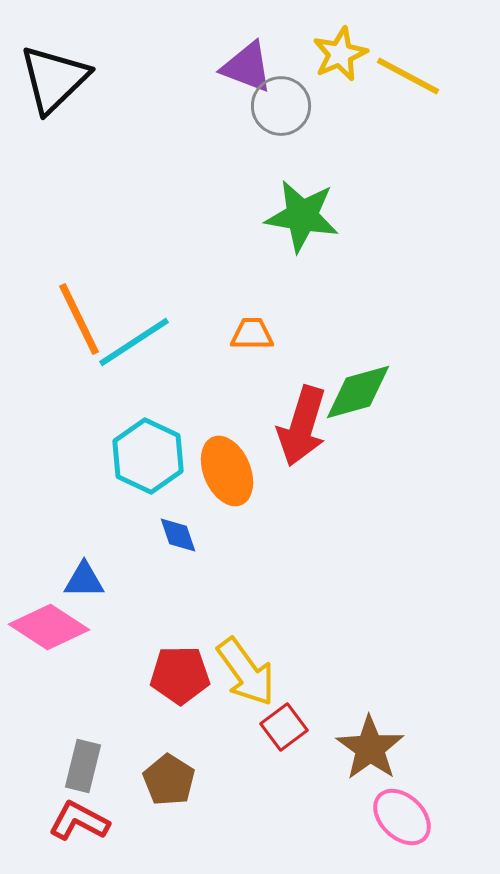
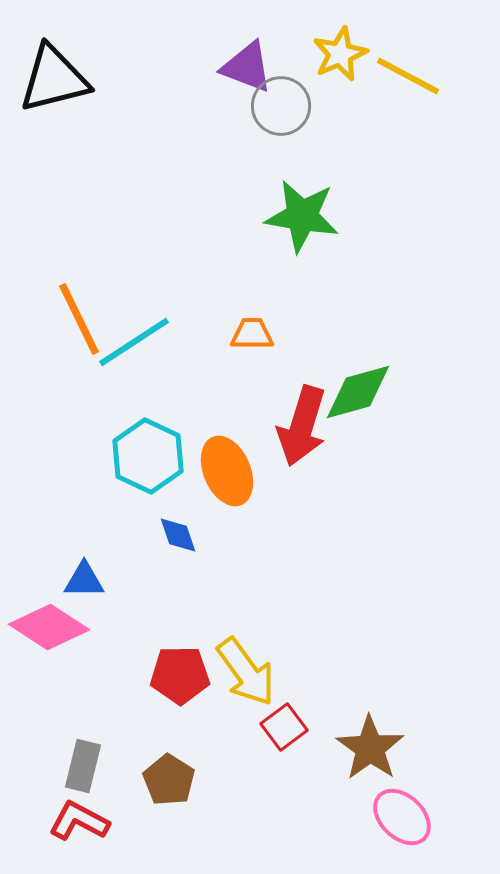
black triangle: rotated 30 degrees clockwise
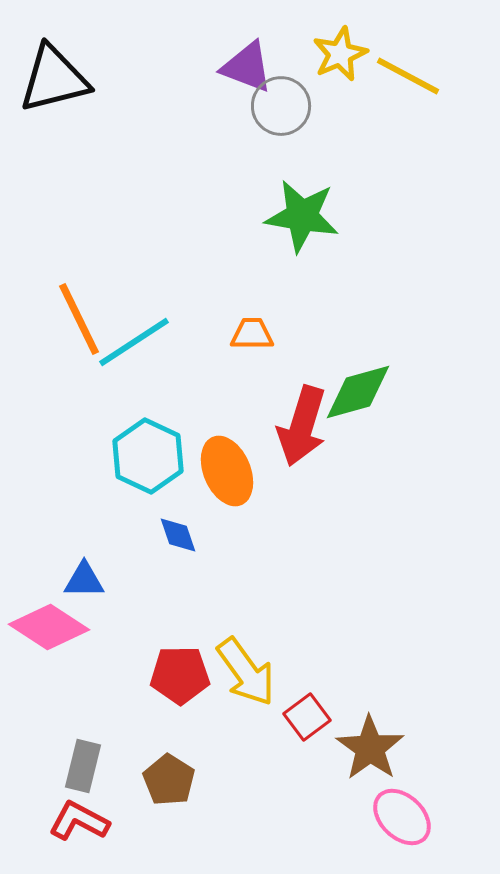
red square: moved 23 px right, 10 px up
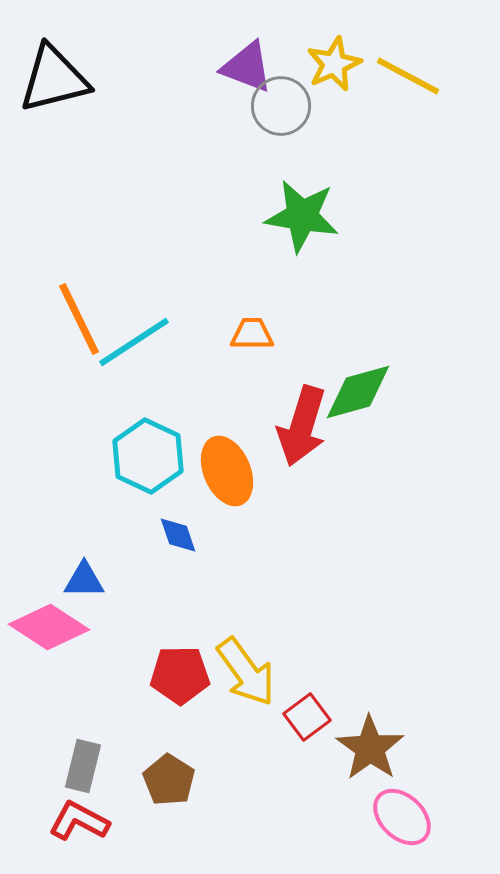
yellow star: moved 6 px left, 10 px down
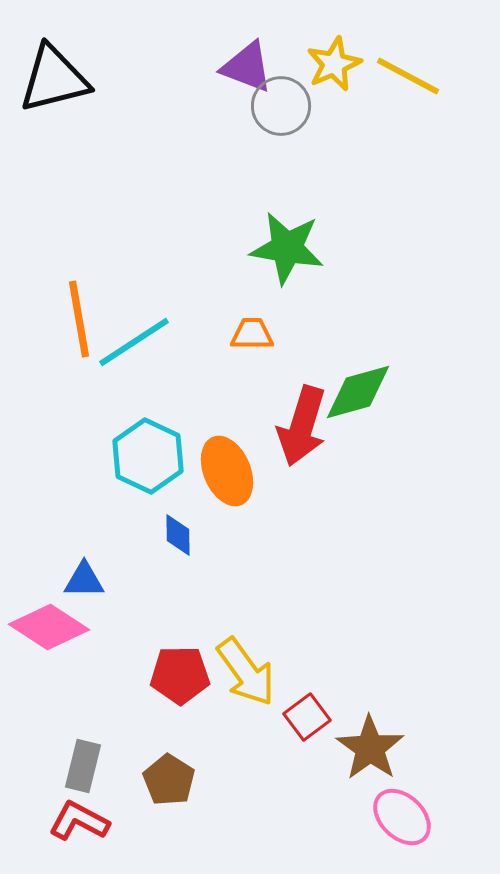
green star: moved 15 px left, 32 px down
orange line: rotated 16 degrees clockwise
blue diamond: rotated 18 degrees clockwise
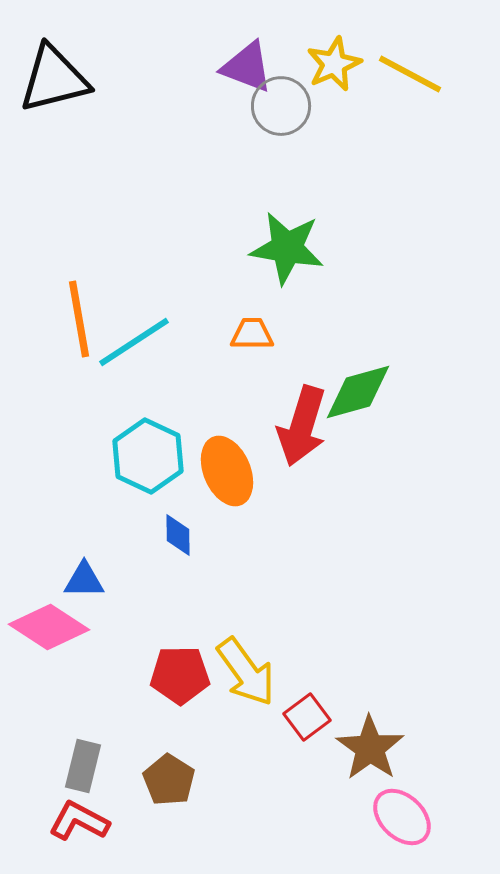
yellow line: moved 2 px right, 2 px up
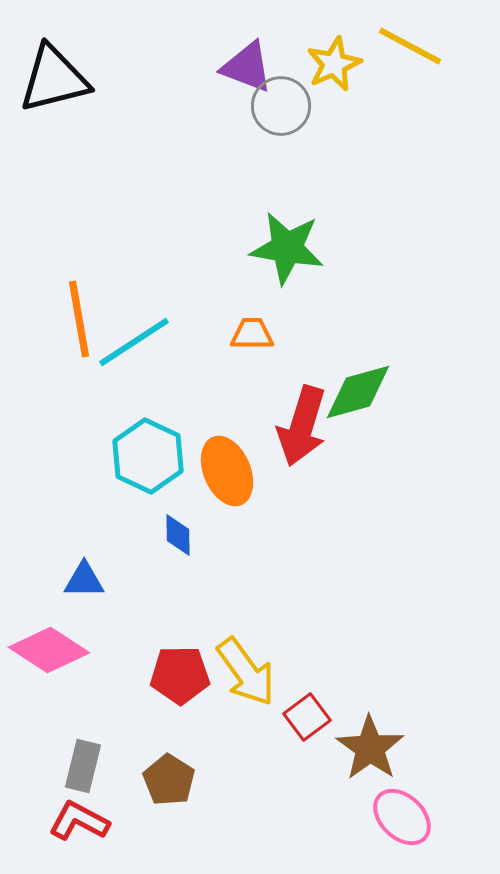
yellow line: moved 28 px up
pink diamond: moved 23 px down
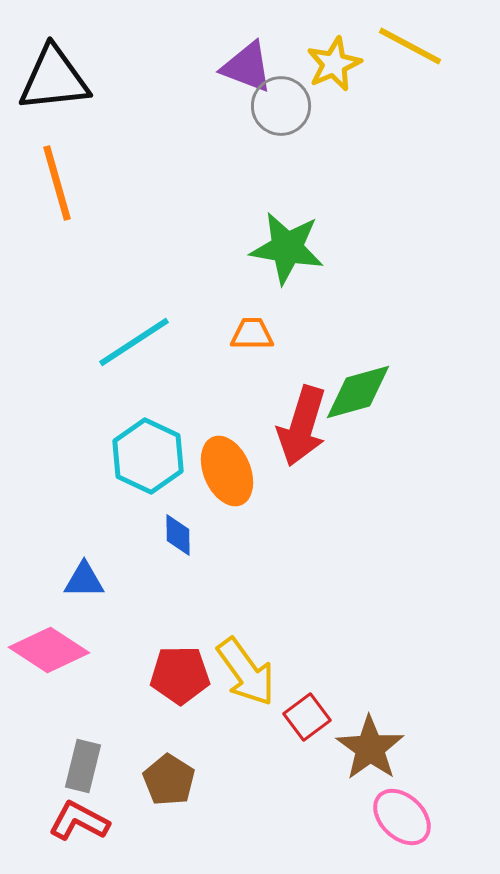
black triangle: rotated 8 degrees clockwise
orange line: moved 22 px left, 136 px up; rotated 6 degrees counterclockwise
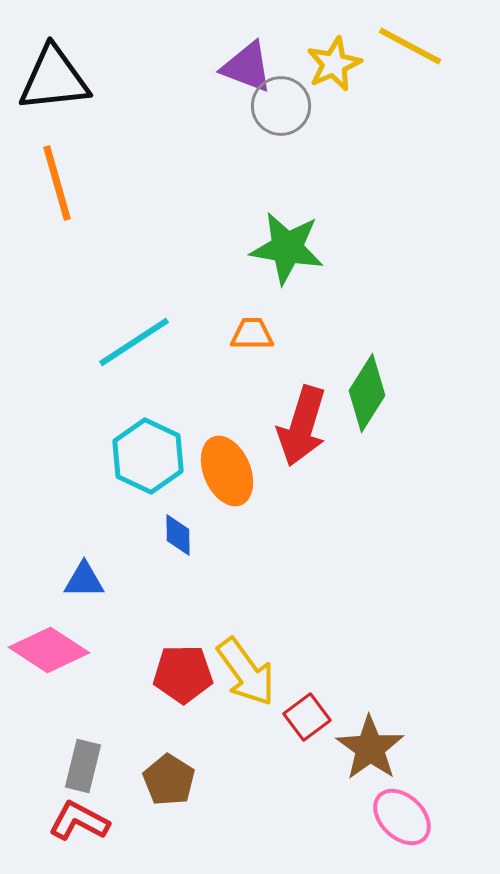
green diamond: moved 9 px right, 1 px down; rotated 42 degrees counterclockwise
red pentagon: moved 3 px right, 1 px up
